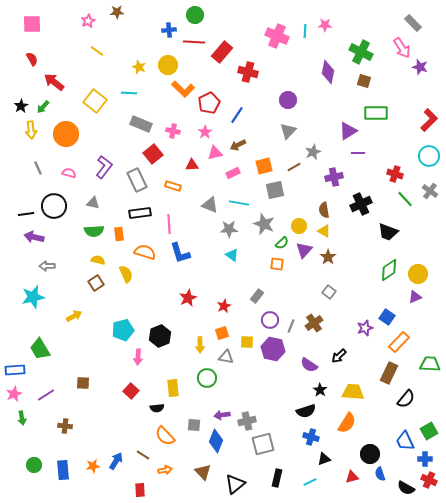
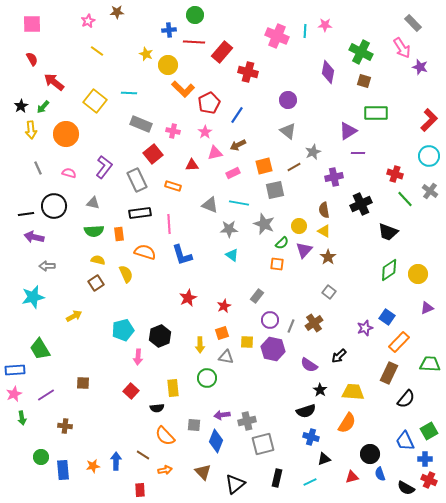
yellow star at (139, 67): moved 7 px right, 13 px up
gray triangle at (288, 131): rotated 36 degrees counterclockwise
blue L-shape at (180, 253): moved 2 px right, 2 px down
purple triangle at (415, 297): moved 12 px right, 11 px down
blue arrow at (116, 461): rotated 30 degrees counterclockwise
green circle at (34, 465): moved 7 px right, 8 px up
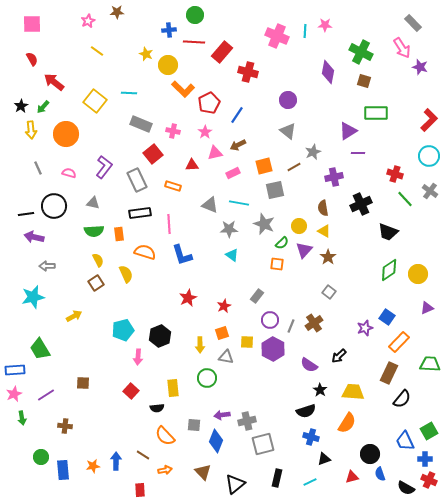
brown semicircle at (324, 210): moved 1 px left, 2 px up
yellow semicircle at (98, 260): rotated 48 degrees clockwise
purple hexagon at (273, 349): rotated 15 degrees clockwise
black semicircle at (406, 399): moved 4 px left
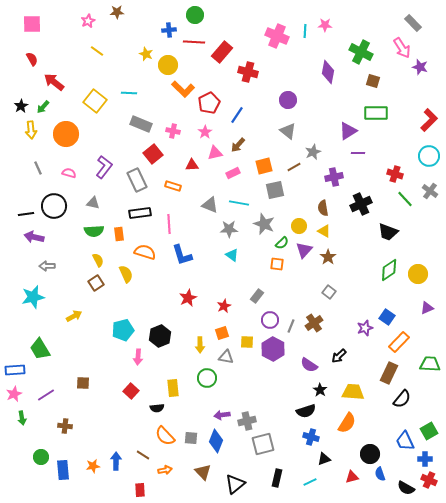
brown square at (364, 81): moved 9 px right
brown arrow at (238, 145): rotated 21 degrees counterclockwise
gray square at (194, 425): moved 3 px left, 13 px down
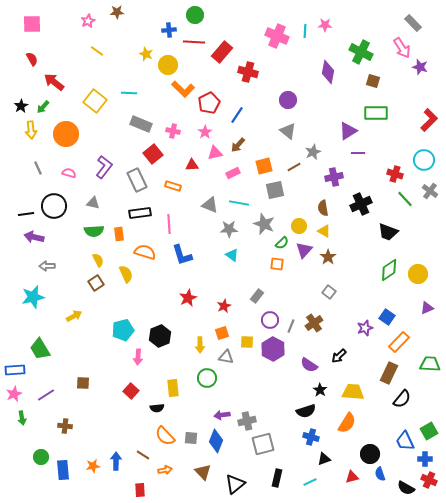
cyan circle at (429, 156): moved 5 px left, 4 px down
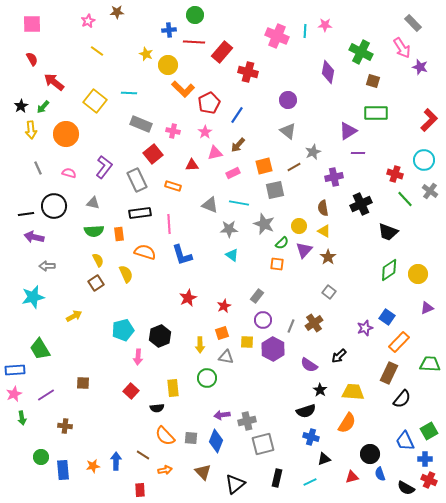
purple circle at (270, 320): moved 7 px left
